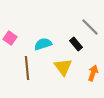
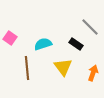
black rectangle: rotated 16 degrees counterclockwise
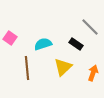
yellow triangle: rotated 24 degrees clockwise
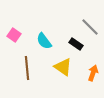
pink square: moved 4 px right, 3 px up
cyan semicircle: moved 1 px right, 3 px up; rotated 108 degrees counterclockwise
yellow triangle: rotated 42 degrees counterclockwise
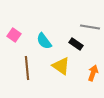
gray line: rotated 36 degrees counterclockwise
yellow triangle: moved 2 px left, 1 px up
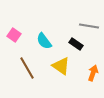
gray line: moved 1 px left, 1 px up
brown line: rotated 25 degrees counterclockwise
